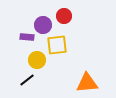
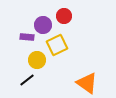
yellow square: rotated 20 degrees counterclockwise
orange triangle: rotated 40 degrees clockwise
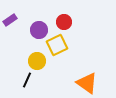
red circle: moved 6 px down
purple circle: moved 4 px left, 5 px down
purple rectangle: moved 17 px left, 17 px up; rotated 40 degrees counterclockwise
yellow circle: moved 1 px down
black line: rotated 28 degrees counterclockwise
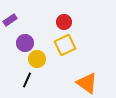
purple circle: moved 14 px left, 13 px down
yellow square: moved 8 px right
yellow circle: moved 2 px up
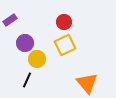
orange triangle: rotated 15 degrees clockwise
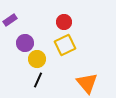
black line: moved 11 px right
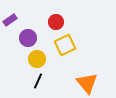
red circle: moved 8 px left
purple circle: moved 3 px right, 5 px up
black line: moved 1 px down
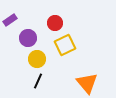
red circle: moved 1 px left, 1 px down
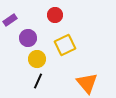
red circle: moved 8 px up
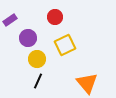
red circle: moved 2 px down
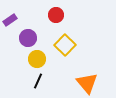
red circle: moved 1 px right, 2 px up
yellow square: rotated 20 degrees counterclockwise
